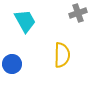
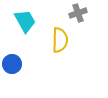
yellow semicircle: moved 2 px left, 15 px up
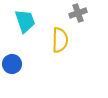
cyan trapezoid: rotated 10 degrees clockwise
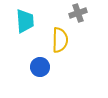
cyan trapezoid: rotated 15 degrees clockwise
blue circle: moved 28 px right, 3 px down
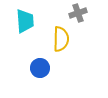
yellow semicircle: moved 1 px right, 1 px up
blue circle: moved 1 px down
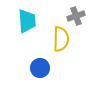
gray cross: moved 2 px left, 3 px down
cyan trapezoid: moved 2 px right
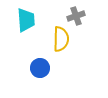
cyan trapezoid: moved 1 px left, 1 px up
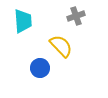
cyan trapezoid: moved 3 px left, 1 px down
yellow semicircle: moved 7 px down; rotated 45 degrees counterclockwise
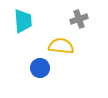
gray cross: moved 3 px right, 3 px down
yellow semicircle: rotated 40 degrees counterclockwise
